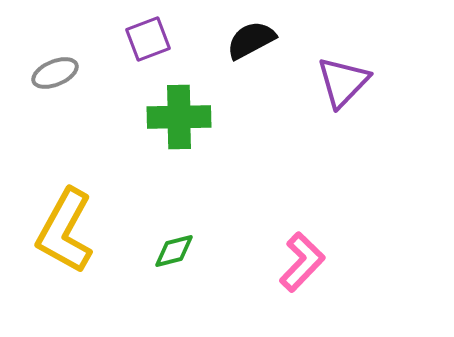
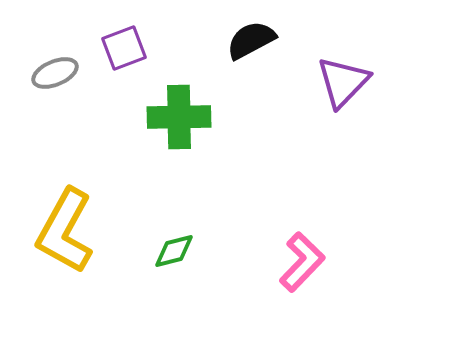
purple square: moved 24 px left, 9 px down
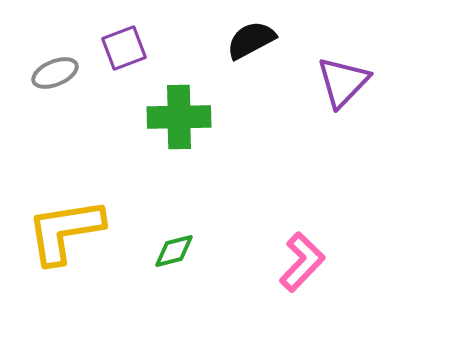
yellow L-shape: rotated 52 degrees clockwise
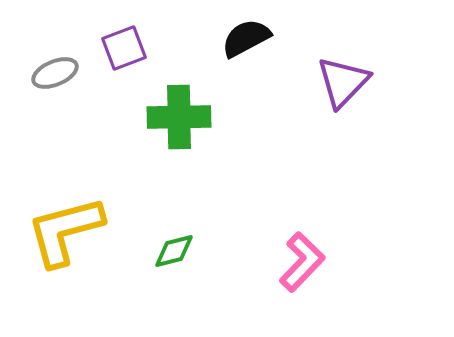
black semicircle: moved 5 px left, 2 px up
yellow L-shape: rotated 6 degrees counterclockwise
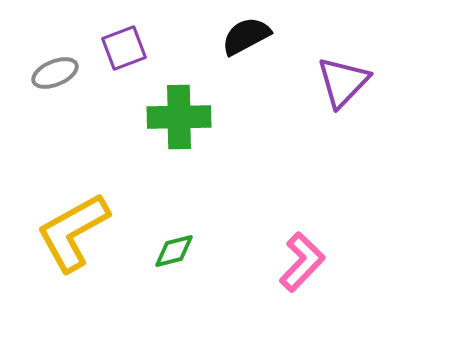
black semicircle: moved 2 px up
yellow L-shape: moved 8 px right, 1 px down; rotated 14 degrees counterclockwise
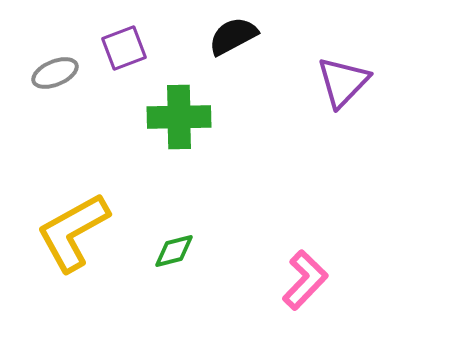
black semicircle: moved 13 px left
pink L-shape: moved 3 px right, 18 px down
